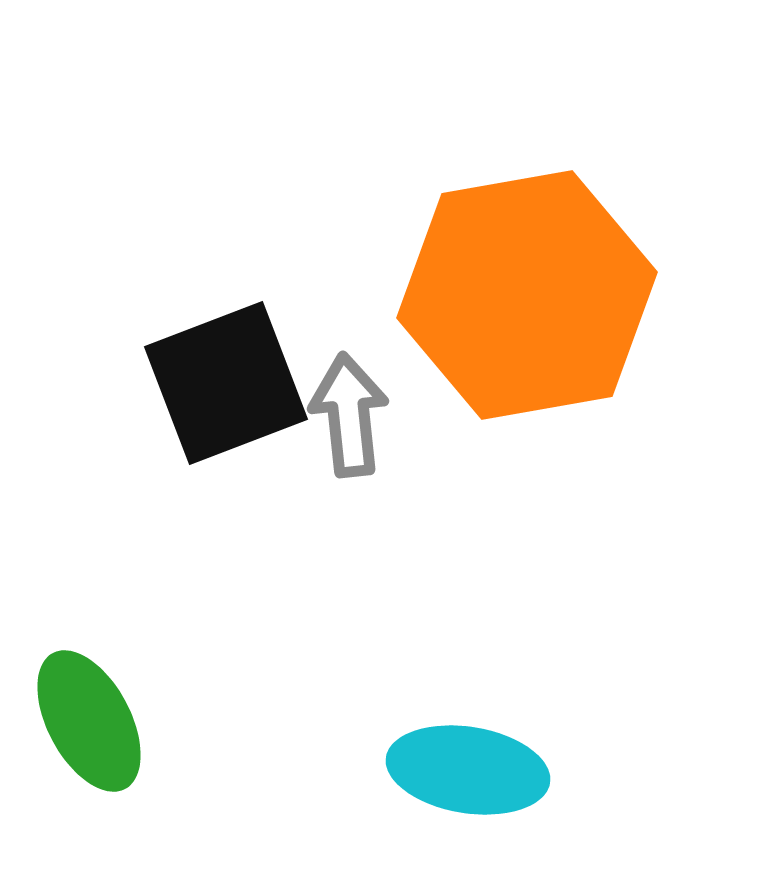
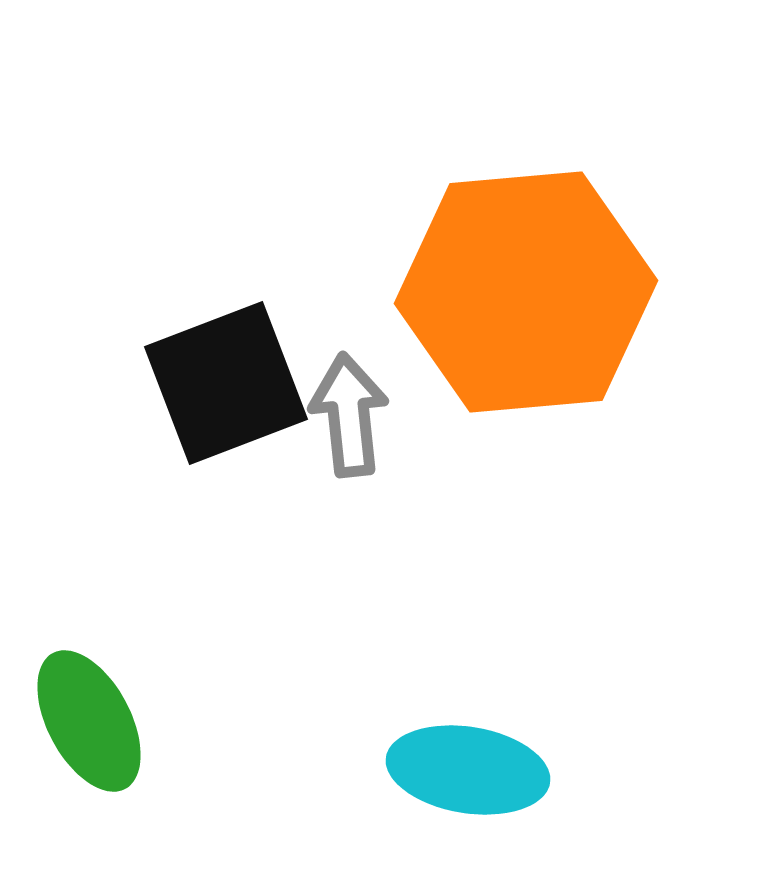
orange hexagon: moved 1 px left, 3 px up; rotated 5 degrees clockwise
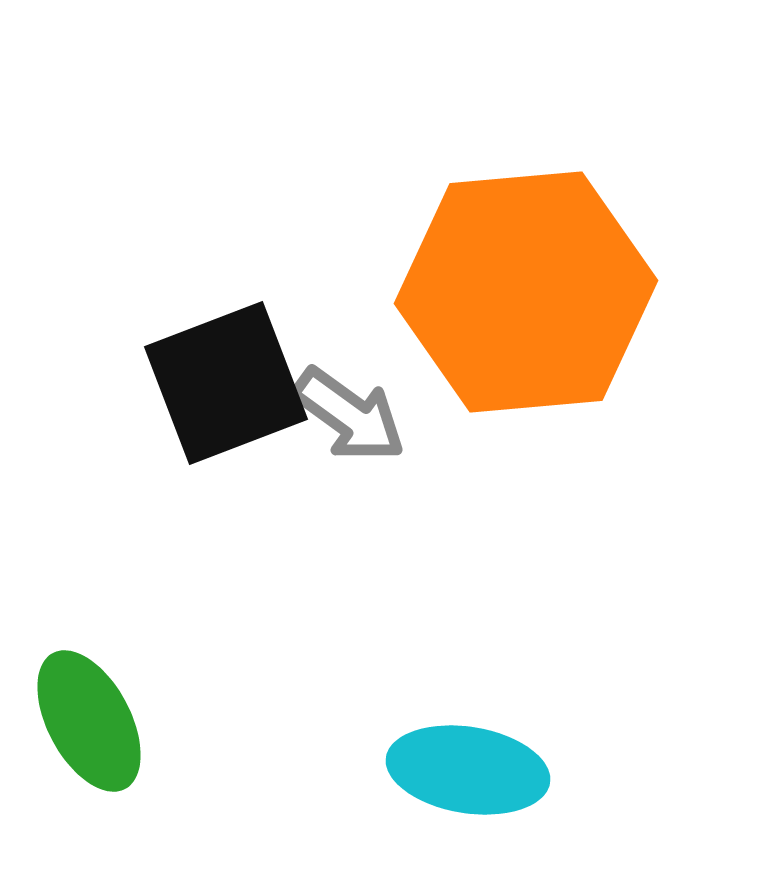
gray arrow: rotated 132 degrees clockwise
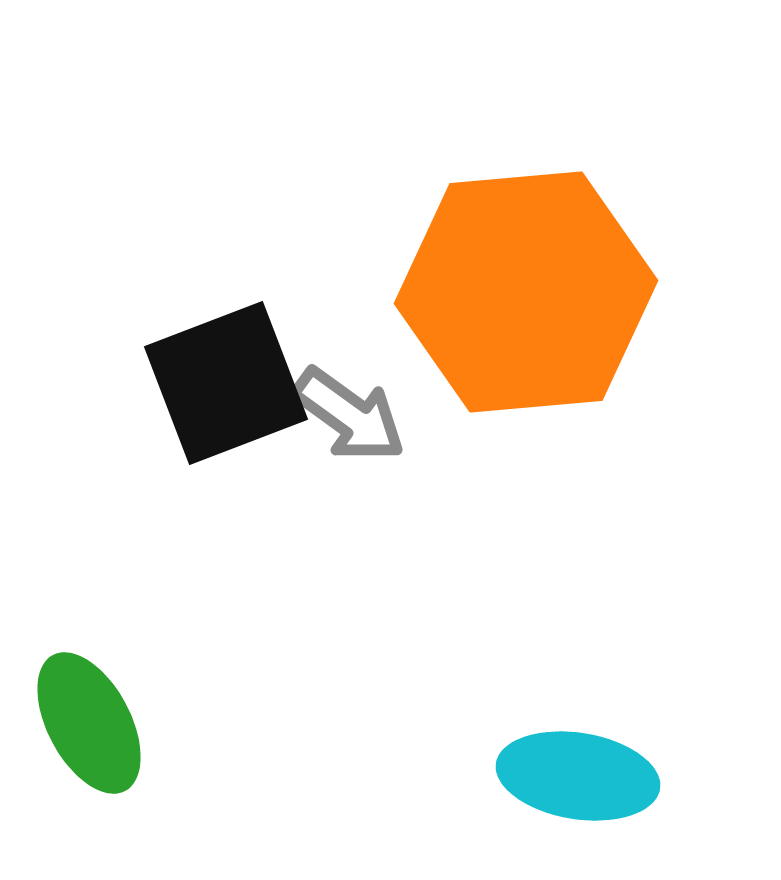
green ellipse: moved 2 px down
cyan ellipse: moved 110 px right, 6 px down
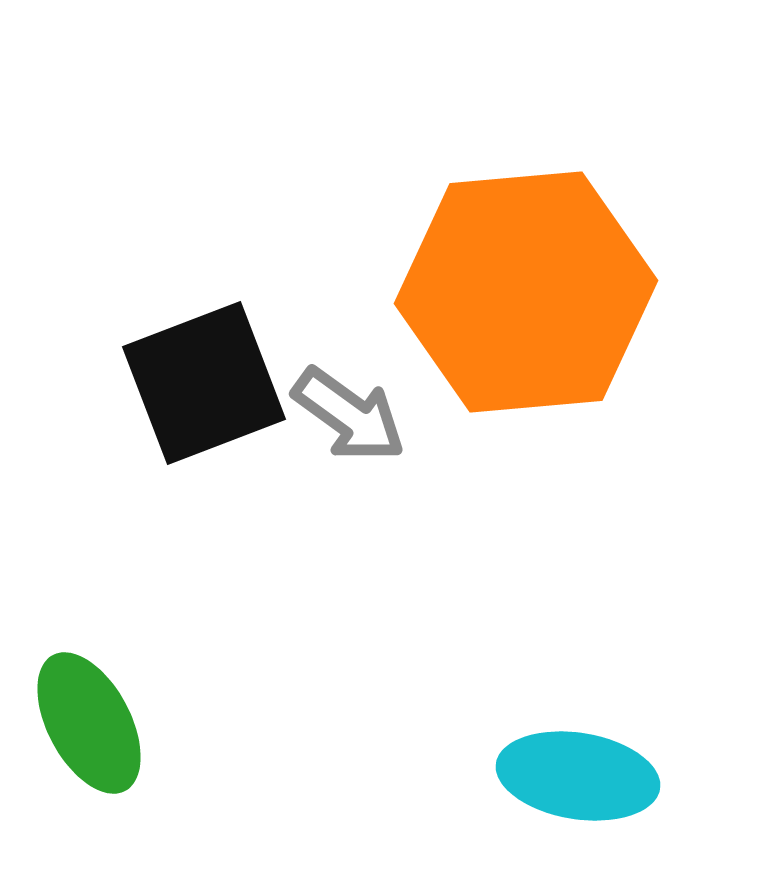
black square: moved 22 px left
